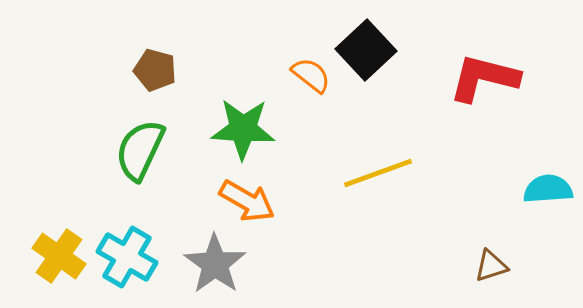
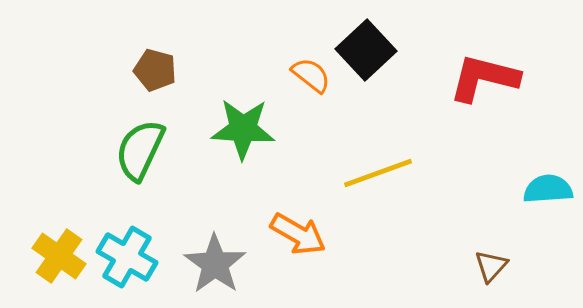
orange arrow: moved 51 px right, 33 px down
brown triangle: rotated 30 degrees counterclockwise
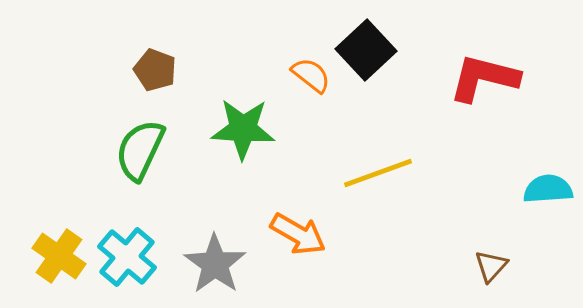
brown pentagon: rotated 6 degrees clockwise
cyan cross: rotated 10 degrees clockwise
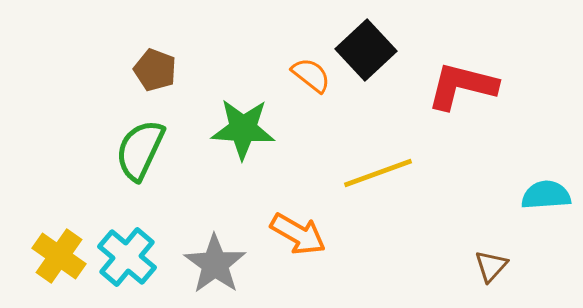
red L-shape: moved 22 px left, 8 px down
cyan semicircle: moved 2 px left, 6 px down
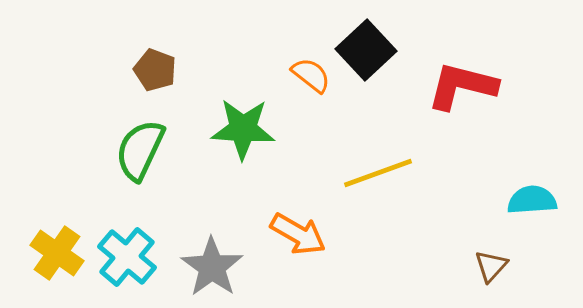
cyan semicircle: moved 14 px left, 5 px down
yellow cross: moved 2 px left, 3 px up
gray star: moved 3 px left, 3 px down
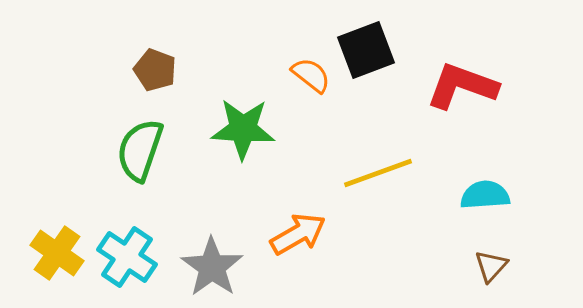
black square: rotated 22 degrees clockwise
red L-shape: rotated 6 degrees clockwise
green semicircle: rotated 6 degrees counterclockwise
cyan semicircle: moved 47 px left, 5 px up
orange arrow: rotated 60 degrees counterclockwise
cyan cross: rotated 6 degrees counterclockwise
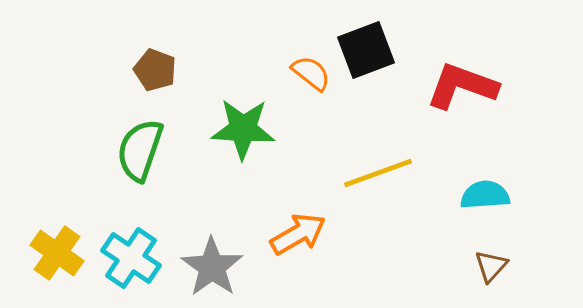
orange semicircle: moved 2 px up
cyan cross: moved 4 px right, 1 px down
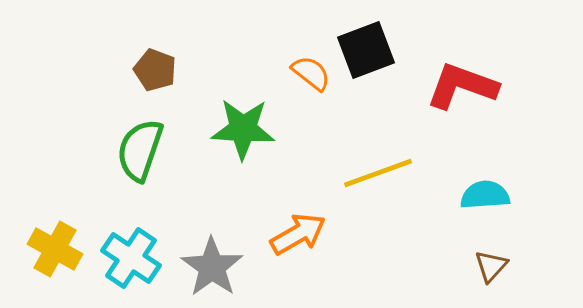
yellow cross: moved 2 px left, 4 px up; rotated 6 degrees counterclockwise
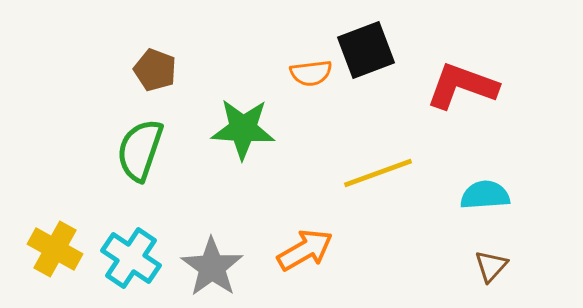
orange semicircle: rotated 135 degrees clockwise
orange arrow: moved 7 px right, 16 px down
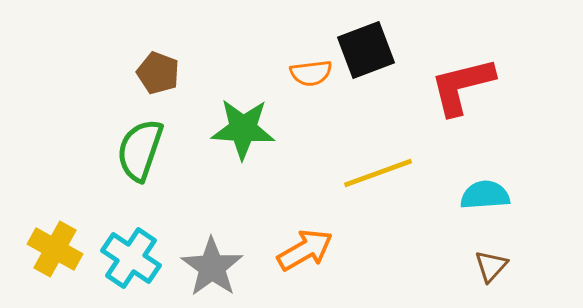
brown pentagon: moved 3 px right, 3 px down
red L-shape: rotated 34 degrees counterclockwise
